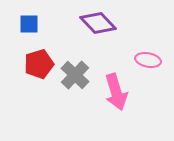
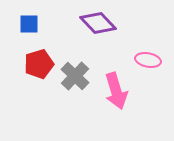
gray cross: moved 1 px down
pink arrow: moved 1 px up
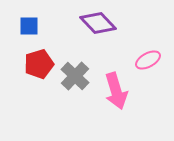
blue square: moved 2 px down
pink ellipse: rotated 40 degrees counterclockwise
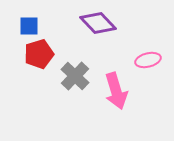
pink ellipse: rotated 15 degrees clockwise
red pentagon: moved 10 px up
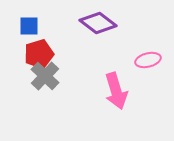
purple diamond: rotated 9 degrees counterclockwise
gray cross: moved 30 px left
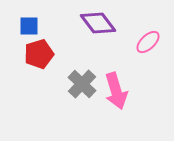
purple diamond: rotated 15 degrees clockwise
pink ellipse: moved 18 px up; rotated 30 degrees counterclockwise
gray cross: moved 37 px right, 8 px down
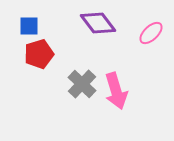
pink ellipse: moved 3 px right, 9 px up
